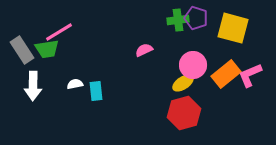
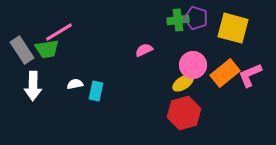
orange rectangle: moved 1 px left, 1 px up
cyan rectangle: rotated 18 degrees clockwise
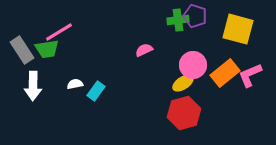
purple pentagon: moved 1 px left, 2 px up
yellow square: moved 5 px right, 1 px down
cyan rectangle: rotated 24 degrees clockwise
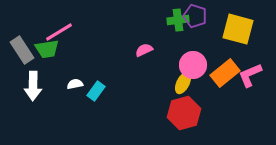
yellow ellipse: rotated 30 degrees counterclockwise
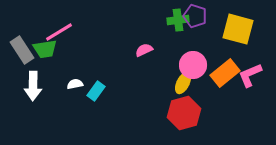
green trapezoid: moved 2 px left
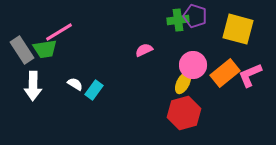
white semicircle: rotated 42 degrees clockwise
cyan rectangle: moved 2 px left, 1 px up
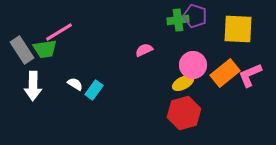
yellow square: rotated 12 degrees counterclockwise
yellow ellipse: rotated 35 degrees clockwise
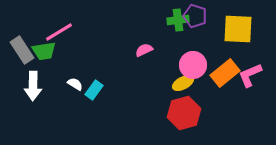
green trapezoid: moved 1 px left, 2 px down
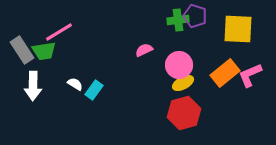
pink circle: moved 14 px left
